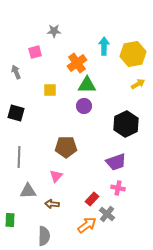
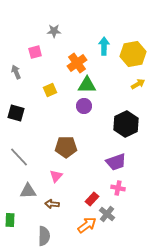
yellow square: rotated 24 degrees counterclockwise
gray line: rotated 45 degrees counterclockwise
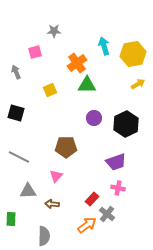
cyan arrow: rotated 18 degrees counterclockwise
purple circle: moved 10 px right, 12 px down
gray line: rotated 20 degrees counterclockwise
green rectangle: moved 1 px right, 1 px up
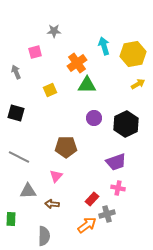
gray cross: rotated 35 degrees clockwise
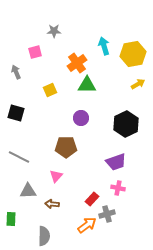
purple circle: moved 13 px left
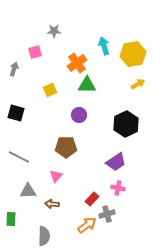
gray arrow: moved 2 px left, 3 px up; rotated 40 degrees clockwise
purple circle: moved 2 px left, 3 px up
purple trapezoid: rotated 15 degrees counterclockwise
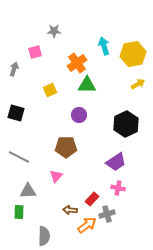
brown arrow: moved 18 px right, 6 px down
green rectangle: moved 8 px right, 7 px up
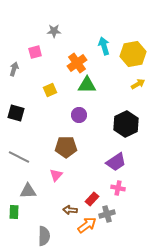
pink triangle: moved 1 px up
green rectangle: moved 5 px left
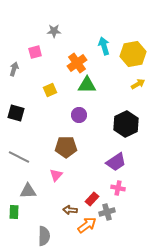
gray cross: moved 2 px up
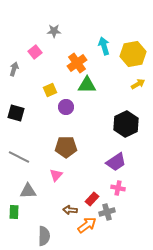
pink square: rotated 24 degrees counterclockwise
purple circle: moved 13 px left, 8 px up
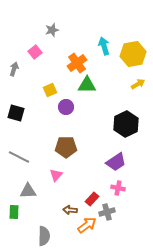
gray star: moved 2 px left, 1 px up; rotated 16 degrees counterclockwise
